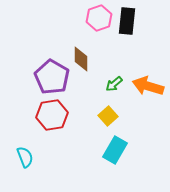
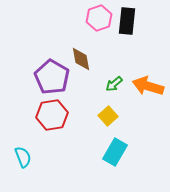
brown diamond: rotated 10 degrees counterclockwise
cyan rectangle: moved 2 px down
cyan semicircle: moved 2 px left
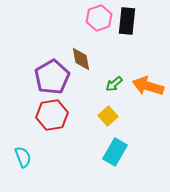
purple pentagon: rotated 12 degrees clockwise
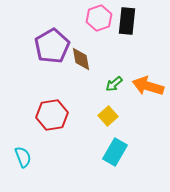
purple pentagon: moved 31 px up
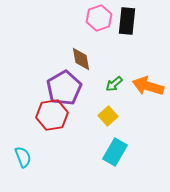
purple pentagon: moved 12 px right, 42 px down
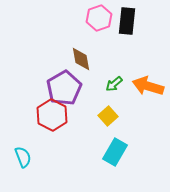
red hexagon: rotated 24 degrees counterclockwise
